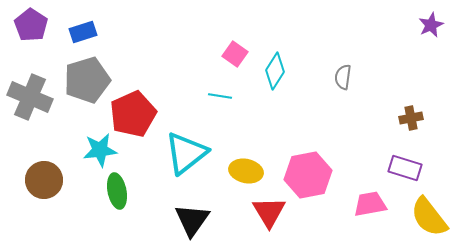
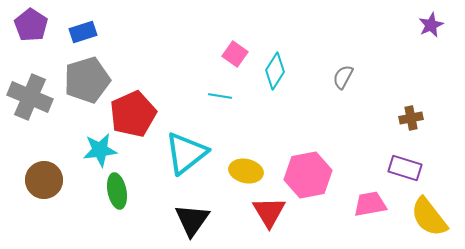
gray semicircle: rotated 20 degrees clockwise
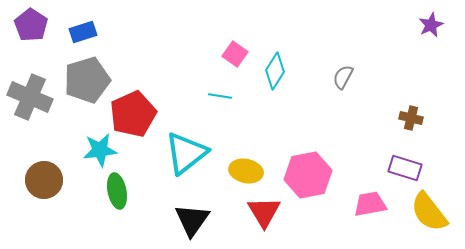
brown cross: rotated 25 degrees clockwise
red triangle: moved 5 px left
yellow semicircle: moved 5 px up
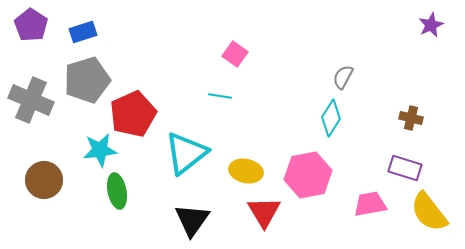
cyan diamond: moved 56 px right, 47 px down
gray cross: moved 1 px right, 3 px down
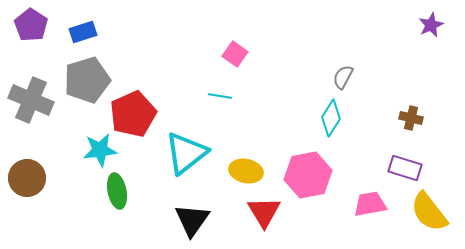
brown circle: moved 17 px left, 2 px up
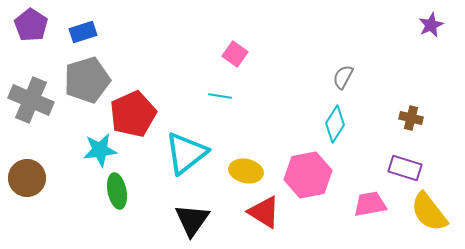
cyan diamond: moved 4 px right, 6 px down
red triangle: rotated 27 degrees counterclockwise
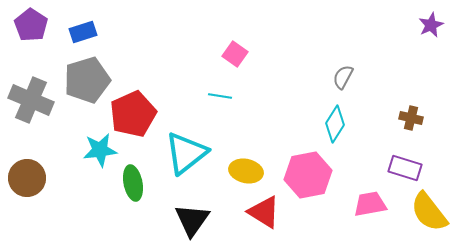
green ellipse: moved 16 px right, 8 px up
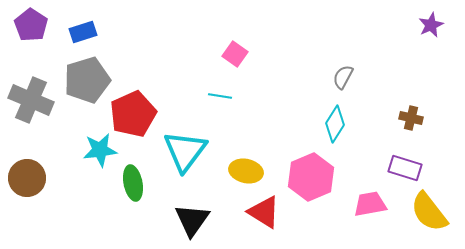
cyan triangle: moved 1 px left, 2 px up; rotated 15 degrees counterclockwise
pink hexagon: moved 3 px right, 2 px down; rotated 12 degrees counterclockwise
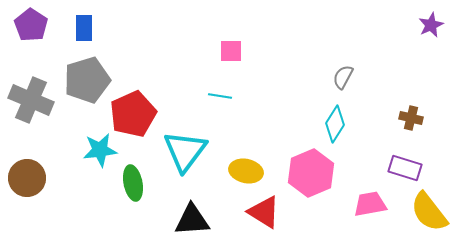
blue rectangle: moved 1 px right, 4 px up; rotated 72 degrees counterclockwise
pink square: moved 4 px left, 3 px up; rotated 35 degrees counterclockwise
pink hexagon: moved 4 px up
black triangle: rotated 51 degrees clockwise
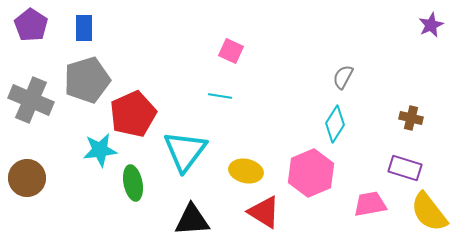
pink square: rotated 25 degrees clockwise
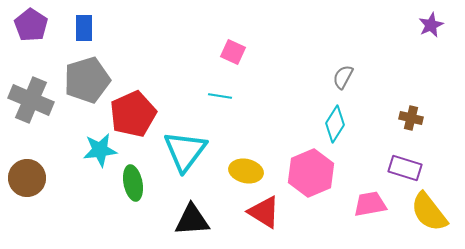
pink square: moved 2 px right, 1 px down
